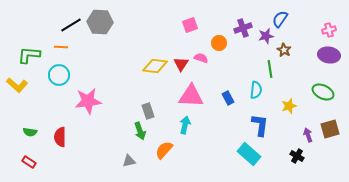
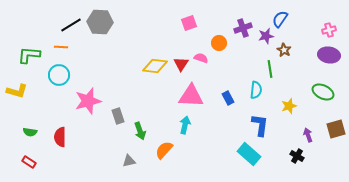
pink square: moved 1 px left, 2 px up
yellow L-shape: moved 6 px down; rotated 25 degrees counterclockwise
pink star: rotated 8 degrees counterclockwise
gray rectangle: moved 30 px left, 5 px down
brown square: moved 6 px right
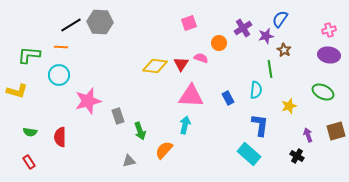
purple cross: rotated 12 degrees counterclockwise
brown square: moved 2 px down
red rectangle: rotated 24 degrees clockwise
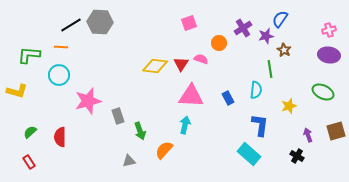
pink semicircle: moved 1 px down
green semicircle: rotated 128 degrees clockwise
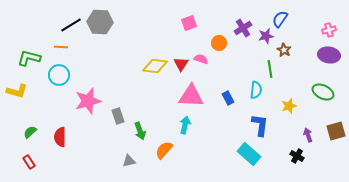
green L-shape: moved 3 px down; rotated 10 degrees clockwise
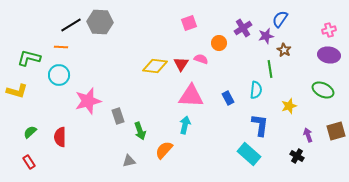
green ellipse: moved 2 px up
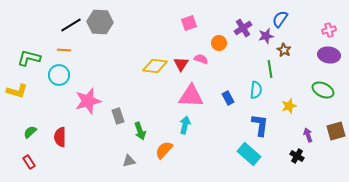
orange line: moved 3 px right, 3 px down
